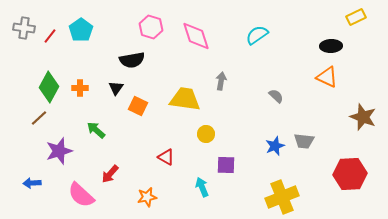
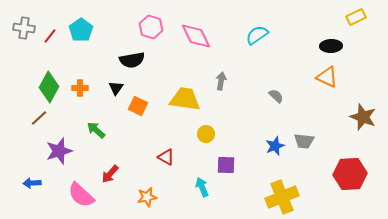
pink diamond: rotated 8 degrees counterclockwise
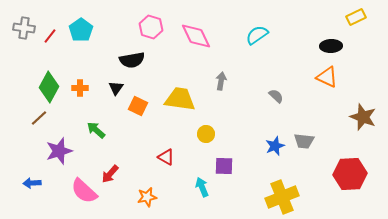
yellow trapezoid: moved 5 px left
purple square: moved 2 px left, 1 px down
pink semicircle: moved 3 px right, 4 px up
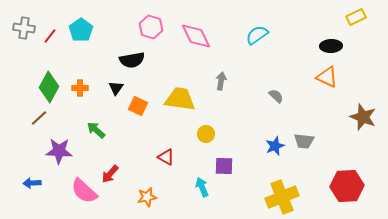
purple star: rotated 20 degrees clockwise
red hexagon: moved 3 px left, 12 px down
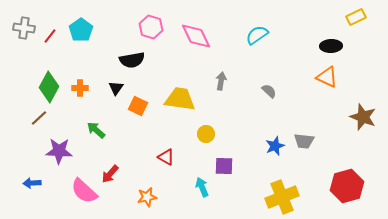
gray semicircle: moved 7 px left, 5 px up
red hexagon: rotated 12 degrees counterclockwise
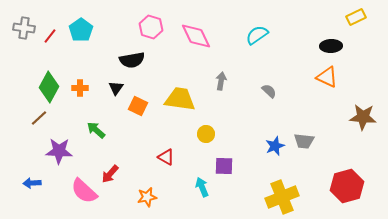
brown star: rotated 16 degrees counterclockwise
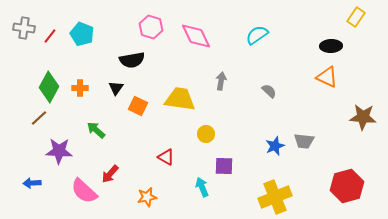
yellow rectangle: rotated 30 degrees counterclockwise
cyan pentagon: moved 1 px right, 4 px down; rotated 15 degrees counterclockwise
yellow cross: moved 7 px left
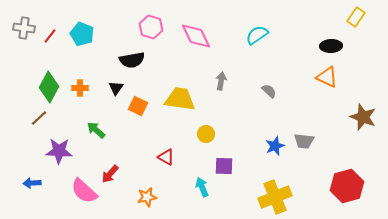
brown star: rotated 16 degrees clockwise
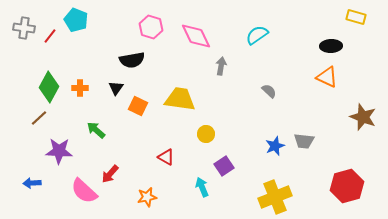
yellow rectangle: rotated 72 degrees clockwise
cyan pentagon: moved 6 px left, 14 px up
gray arrow: moved 15 px up
purple square: rotated 36 degrees counterclockwise
